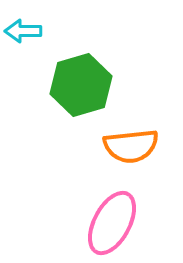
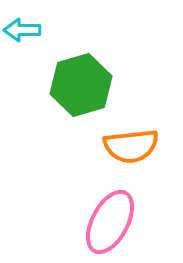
cyan arrow: moved 1 px left, 1 px up
pink ellipse: moved 2 px left, 1 px up
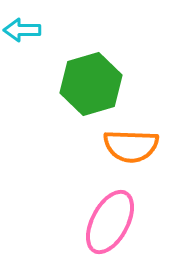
green hexagon: moved 10 px right, 1 px up
orange semicircle: rotated 8 degrees clockwise
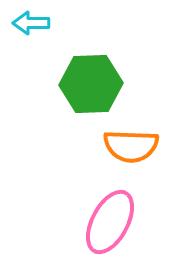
cyan arrow: moved 9 px right, 7 px up
green hexagon: rotated 14 degrees clockwise
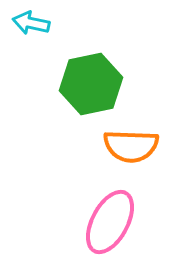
cyan arrow: rotated 12 degrees clockwise
green hexagon: rotated 10 degrees counterclockwise
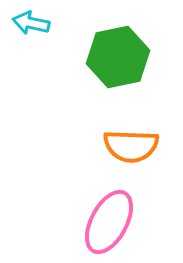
green hexagon: moved 27 px right, 27 px up
pink ellipse: moved 1 px left
